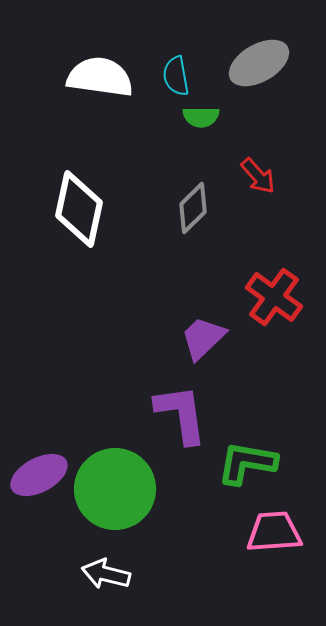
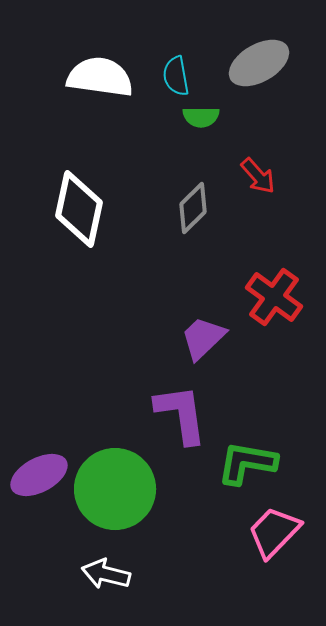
pink trapezoid: rotated 42 degrees counterclockwise
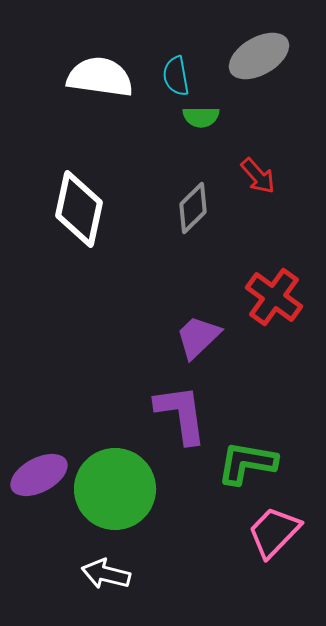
gray ellipse: moved 7 px up
purple trapezoid: moved 5 px left, 1 px up
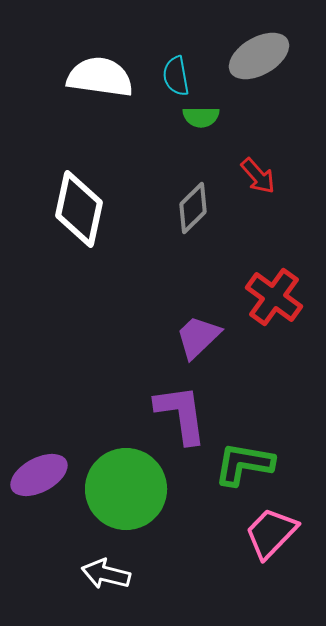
green L-shape: moved 3 px left, 1 px down
green circle: moved 11 px right
pink trapezoid: moved 3 px left, 1 px down
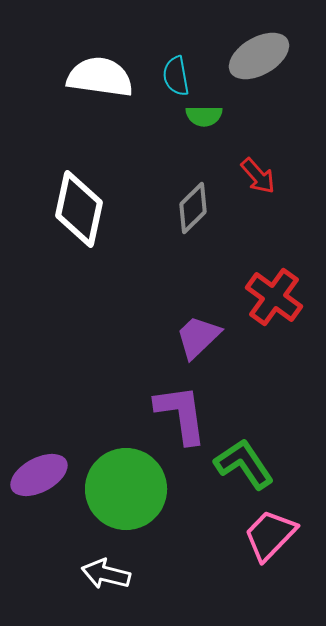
green semicircle: moved 3 px right, 1 px up
green L-shape: rotated 46 degrees clockwise
pink trapezoid: moved 1 px left, 2 px down
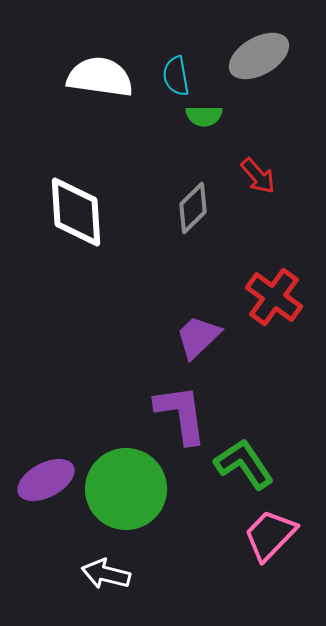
white diamond: moved 3 px left, 3 px down; rotated 16 degrees counterclockwise
purple ellipse: moved 7 px right, 5 px down
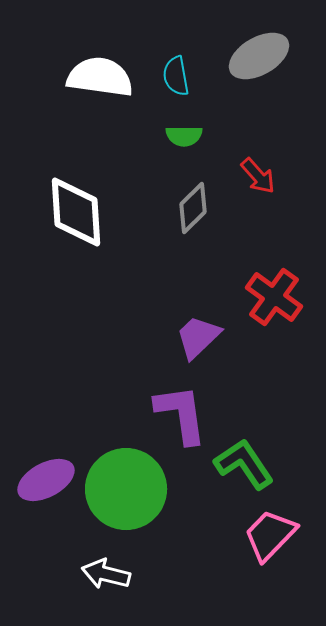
green semicircle: moved 20 px left, 20 px down
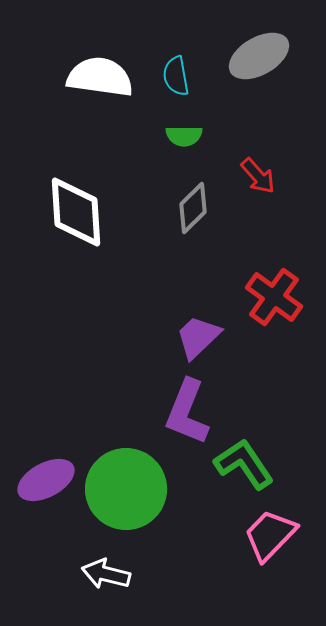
purple L-shape: moved 6 px right, 2 px up; rotated 150 degrees counterclockwise
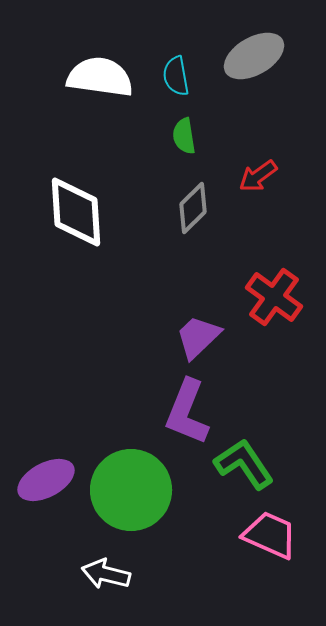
gray ellipse: moved 5 px left
green semicircle: rotated 81 degrees clockwise
red arrow: rotated 96 degrees clockwise
green circle: moved 5 px right, 1 px down
pink trapezoid: rotated 70 degrees clockwise
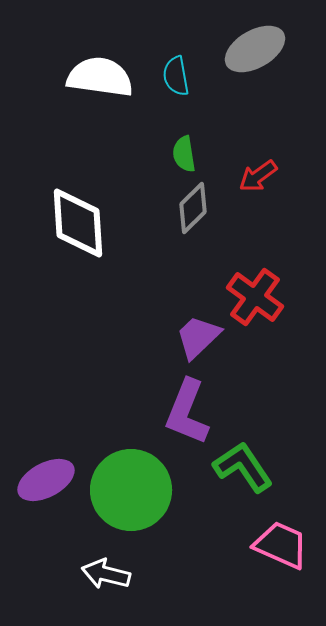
gray ellipse: moved 1 px right, 7 px up
green semicircle: moved 18 px down
white diamond: moved 2 px right, 11 px down
red cross: moved 19 px left
green L-shape: moved 1 px left, 3 px down
pink trapezoid: moved 11 px right, 10 px down
